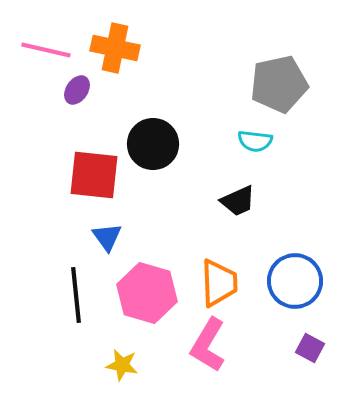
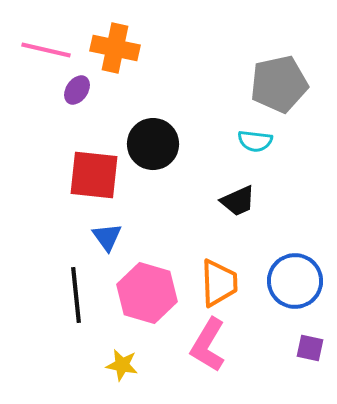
purple square: rotated 16 degrees counterclockwise
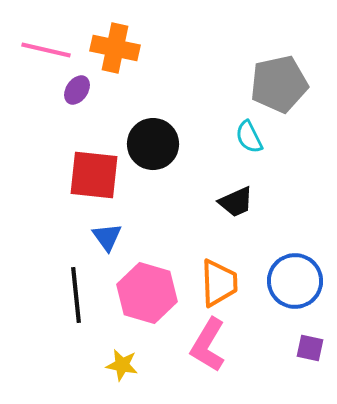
cyan semicircle: moved 6 px left, 4 px up; rotated 56 degrees clockwise
black trapezoid: moved 2 px left, 1 px down
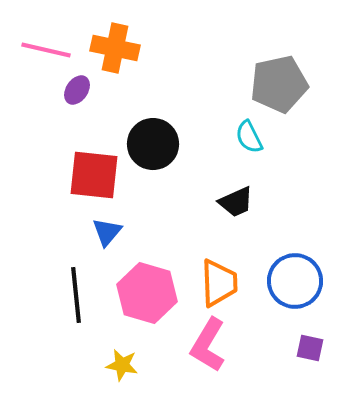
blue triangle: moved 5 px up; rotated 16 degrees clockwise
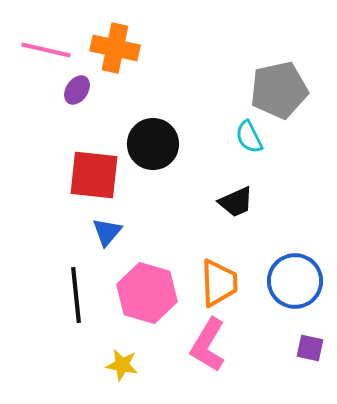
gray pentagon: moved 6 px down
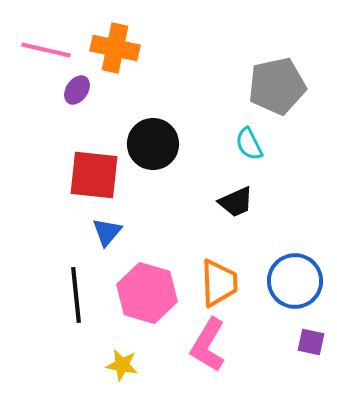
gray pentagon: moved 2 px left, 4 px up
cyan semicircle: moved 7 px down
purple square: moved 1 px right, 6 px up
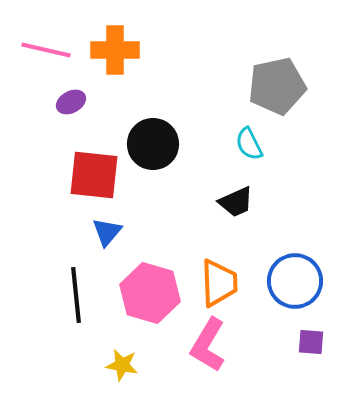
orange cross: moved 2 px down; rotated 12 degrees counterclockwise
purple ellipse: moved 6 px left, 12 px down; rotated 28 degrees clockwise
pink hexagon: moved 3 px right
purple square: rotated 8 degrees counterclockwise
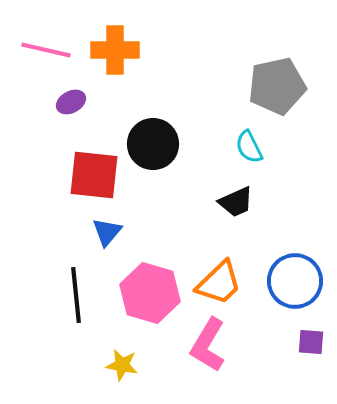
cyan semicircle: moved 3 px down
orange trapezoid: rotated 48 degrees clockwise
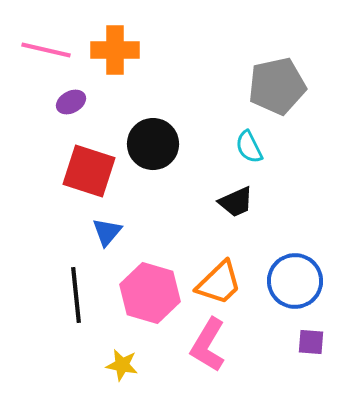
red square: moved 5 px left, 4 px up; rotated 12 degrees clockwise
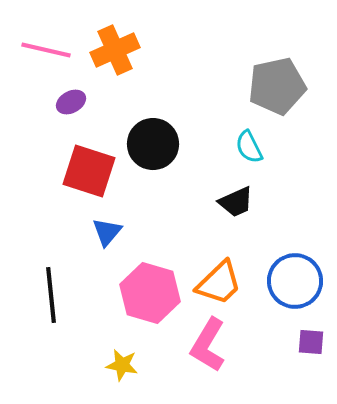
orange cross: rotated 24 degrees counterclockwise
black line: moved 25 px left
